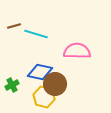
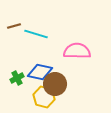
green cross: moved 5 px right, 7 px up
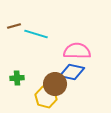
blue diamond: moved 32 px right
green cross: rotated 24 degrees clockwise
yellow hexagon: moved 2 px right
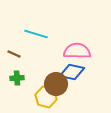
brown line: moved 28 px down; rotated 40 degrees clockwise
brown circle: moved 1 px right
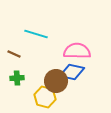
brown circle: moved 3 px up
yellow hexagon: moved 1 px left
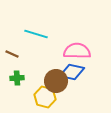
brown line: moved 2 px left
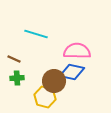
brown line: moved 2 px right, 5 px down
brown circle: moved 2 px left
